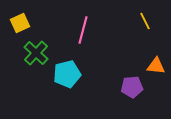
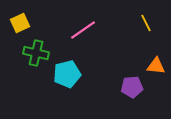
yellow line: moved 1 px right, 2 px down
pink line: rotated 40 degrees clockwise
green cross: rotated 30 degrees counterclockwise
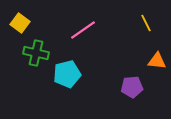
yellow square: rotated 30 degrees counterclockwise
orange triangle: moved 1 px right, 5 px up
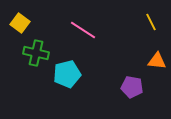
yellow line: moved 5 px right, 1 px up
pink line: rotated 68 degrees clockwise
purple pentagon: rotated 15 degrees clockwise
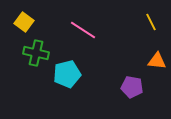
yellow square: moved 4 px right, 1 px up
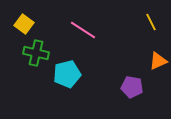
yellow square: moved 2 px down
orange triangle: moved 1 px right; rotated 30 degrees counterclockwise
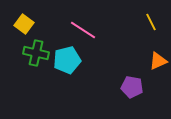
cyan pentagon: moved 14 px up
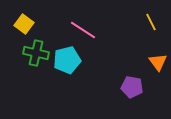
orange triangle: moved 1 px down; rotated 42 degrees counterclockwise
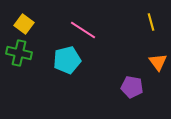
yellow line: rotated 12 degrees clockwise
green cross: moved 17 px left
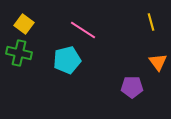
purple pentagon: rotated 10 degrees counterclockwise
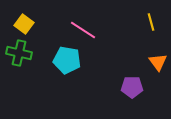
cyan pentagon: rotated 24 degrees clockwise
